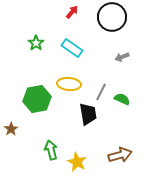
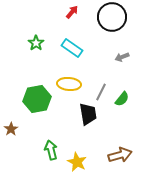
green semicircle: rotated 105 degrees clockwise
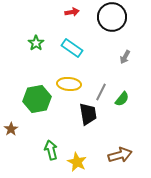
red arrow: rotated 40 degrees clockwise
gray arrow: moved 3 px right; rotated 40 degrees counterclockwise
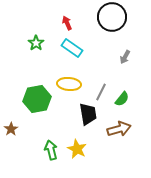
red arrow: moved 5 px left, 11 px down; rotated 104 degrees counterclockwise
brown arrow: moved 1 px left, 26 px up
yellow star: moved 13 px up
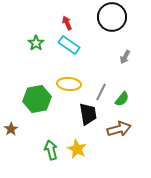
cyan rectangle: moved 3 px left, 3 px up
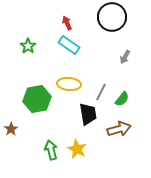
green star: moved 8 px left, 3 px down
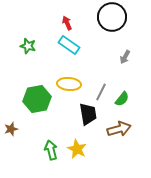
green star: rotated 21 degrees counterclockwise
brown star: rotated 16 degrees clockwise
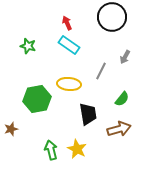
gray line: moved 21 px up
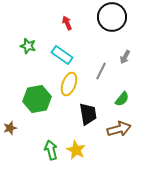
cyan rectangle: moved 7 px left, 10 px down
yellow ellipse: rotated 75 degrees counterclockwise
brown star: moved 1 px left, 1 px up
yellow star: moved 1 px left, 1 px down
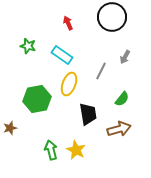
red arrow: moved 1 px right
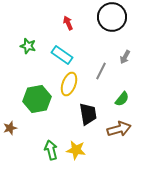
yellow star: rotated 18 degrees counterclockwise
